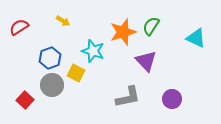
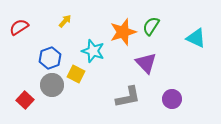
yellow arrow: moved 2 px right; rotated 80 degrees counterclockwise
purple triangle: moved 2 px down
yellow square: moved 1 px down
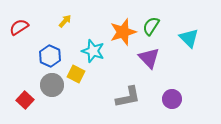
cyan triangle: moved 7 px left; rotated 20 degrees clockwise
blue hexagon: moved 2 px up; rotated 15 degrees counterclockwise
purple triangle: moved 3 px right, 5 px up
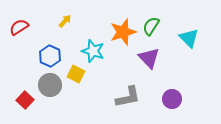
gray circle: moved 2 px left
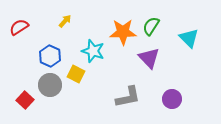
orange star: rotated 16 degrees clockwise
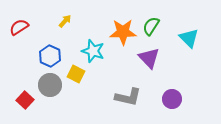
gray L-shape: rotated 24 degrees clockwise
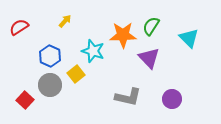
orange star: moved 3 px down
yellow square: rotated 24 degrees clockwise
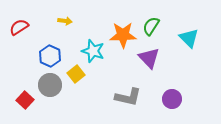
yellow arrow: rotated 56 degrees clockwise
